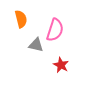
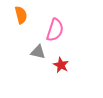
orange semicircle: moved 4 px up
gray triangle: moved 2 px right, 7 px down
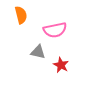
pink semicircle: rotated 60 degrees clockwise
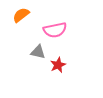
orange semicircle: rotated 114 degrees counterclockwise
red star: moved 3 px left; rotated 21 degrees clockwise
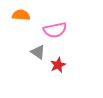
orange semicircle: rotated 42 degrees clockwise
gray triangle: rotated 21 degrees clockwise
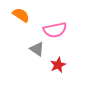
orange semicircle: rotated 30 degrees clockwise
gray triangle: moved 1 px left, 3 px up
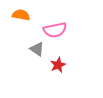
orange semicircle: rotated 24 degrees counterclockwise
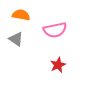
gray triangle: moved 21 px left, 10 px up
